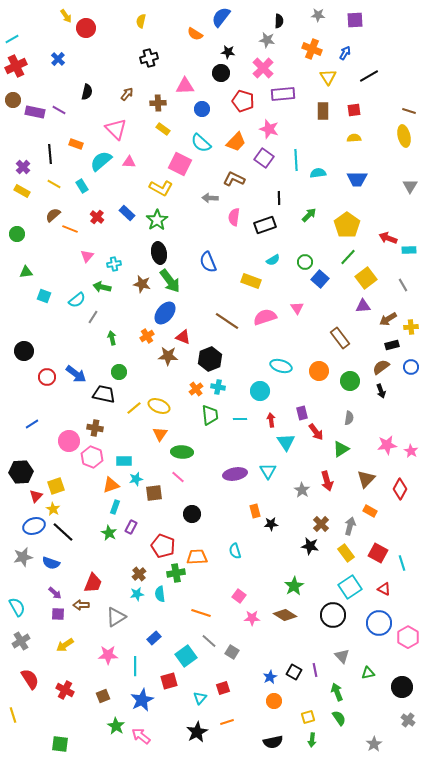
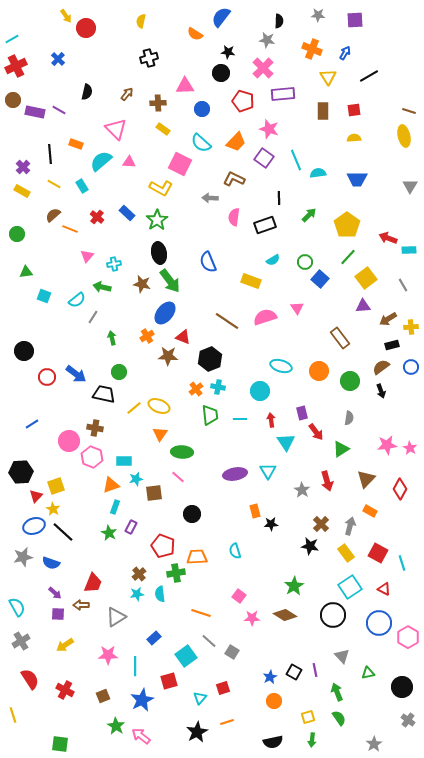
cyan line at (296, 160): rotated 20 degrees counterclockwise
pink star at (411, 451): moved 1 px left, 3 px up
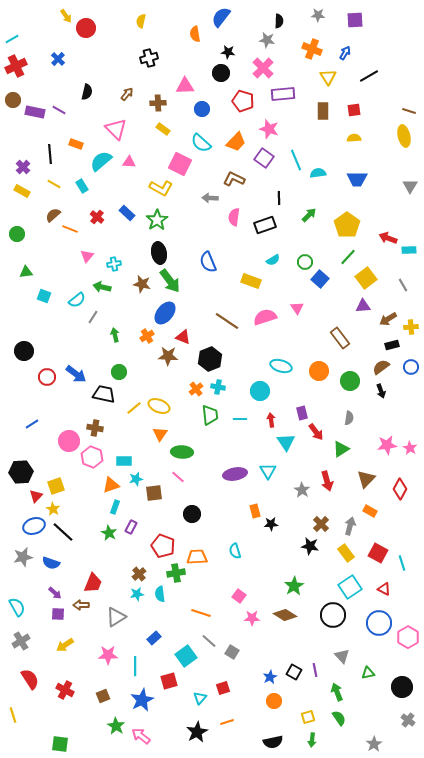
orange semicircle at (195, 34): rotated 49 degrees clockwise
green arrow at (112, 338): moved 3 px right, 3 px up
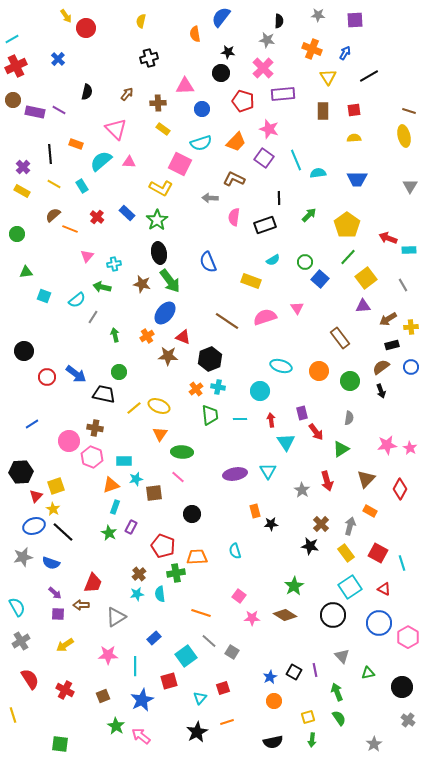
cyan semicircle at (201, 143): rotated 60 degrees counterclockwise
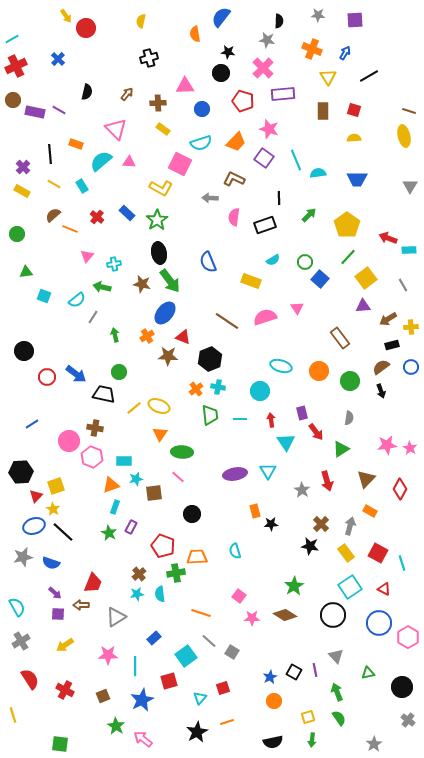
red square at (354, 110): rotated 24 degrees clockwise
gray triangle at (342, 656): moved 6 px left
pink arrow at (141, 736): moved 2 px right, 3 px down
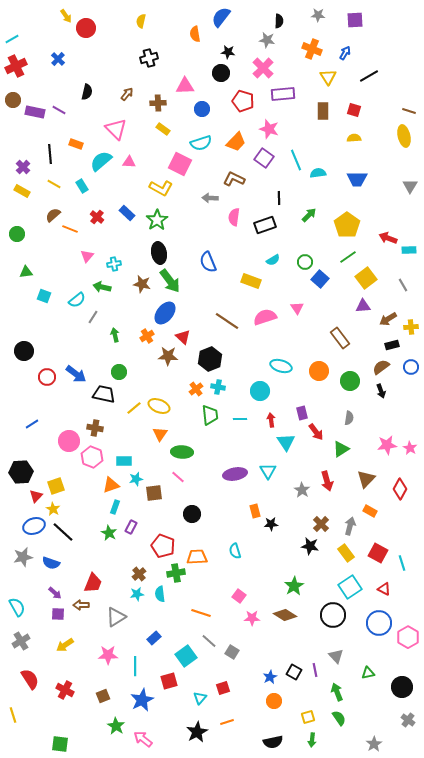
green line at (348, 257): rotated 12 degrees clockwise
red triangle at (183, 337): rotated 21 degrees clockwise
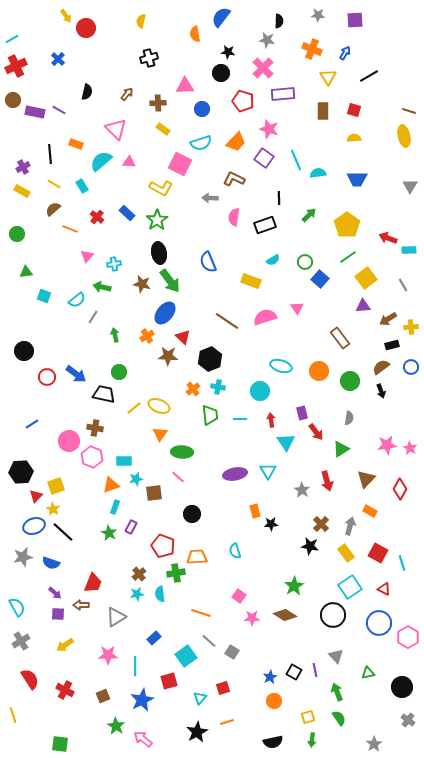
purple cross at (23, 167): rotated 16 degrees clockwise
brown semicircle at (53, 215): moved 6 px up
orange cross at (196, 389): moved 3 px left
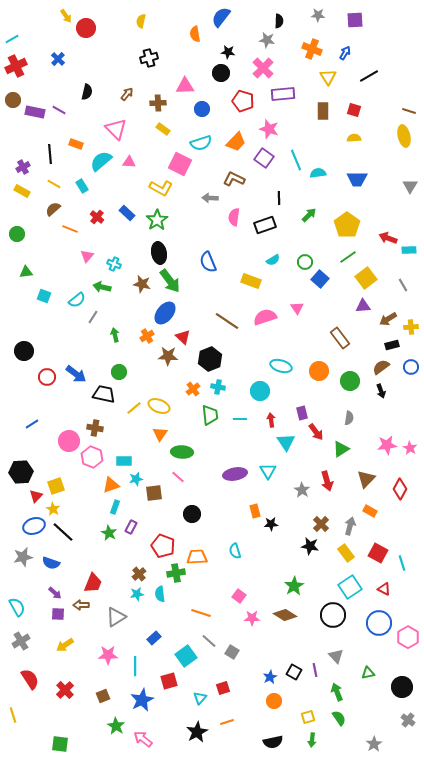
cyan cross at (114, 264): rotated 32 degrees clockwise
red cross at (65, 690): rotated 18 degrees clockwise
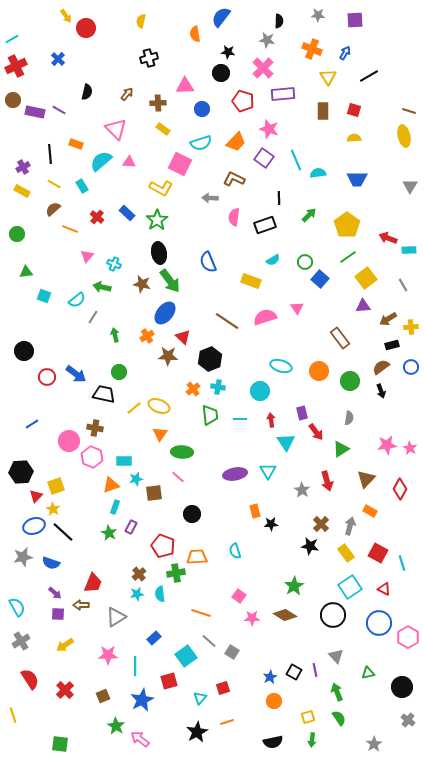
pink arrow at (143, 739): moved 3 px left
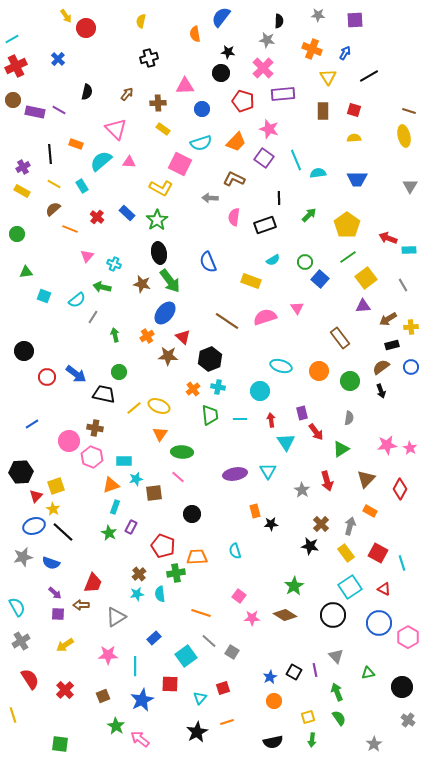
red square at (169, 681): moved 1 px right, 3 px down; rotated 18 degrees clockwise
